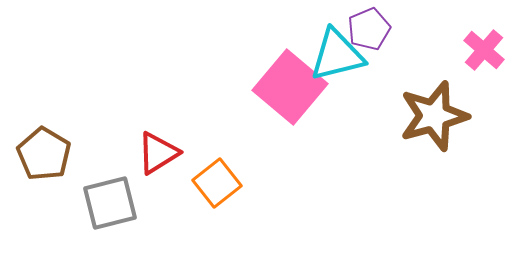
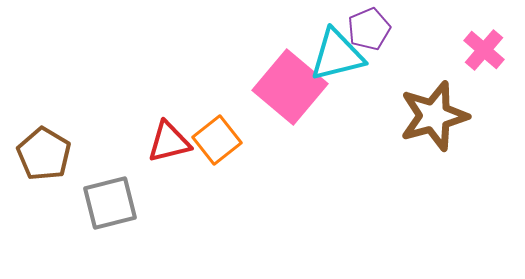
red triangle: moved 11 px right, 11 px up; rotated 18 degrees clockwise
orange square: moved 43 px up
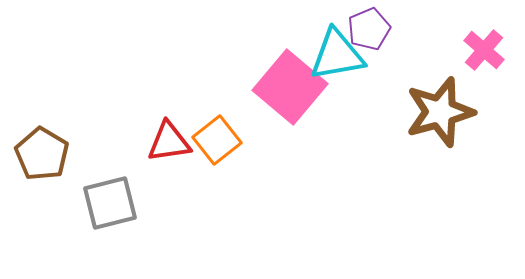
cyan triangle: rotated 4 degrees clockwise
brown star: moved 6 px right, 4 px up
red triangle: rotated 6 degrees clockwise
brown pentagon: moved 2 px left
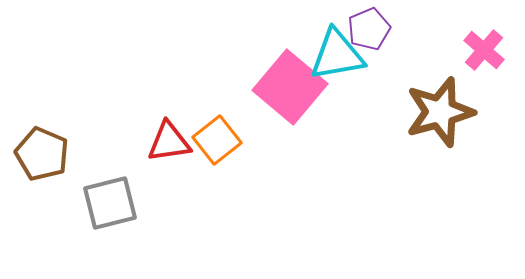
brown pentagon: rotated 8 degrees counterclockwise
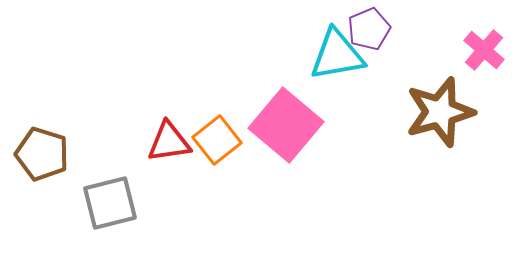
pink square: moved 4 px left, 38 px down
brown pentagon: rotated 6 degrees counterclockwise
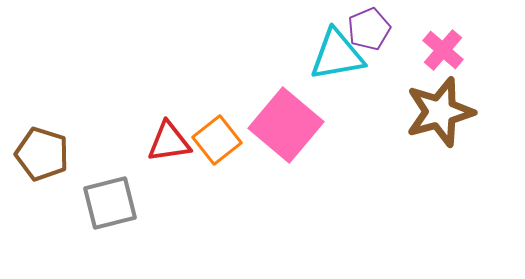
pink cross: moved 41 px left
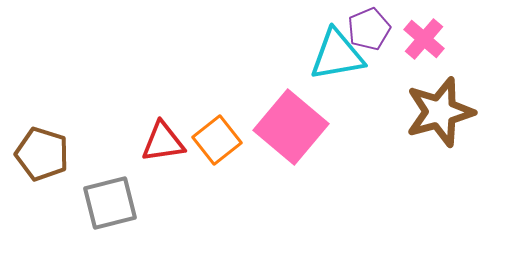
pink cross: moved 19 px left, 11 px up
pink square: moved 5 px right, 2 px down
red triangle: moved 6 px left
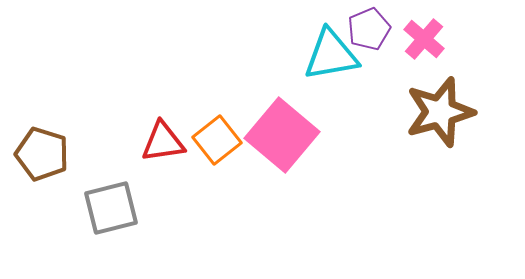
cyan triangle: moved 6 px left
pink square: moved 9 px left, 8 px down
gray square: moved 1 px right, 5 px down
